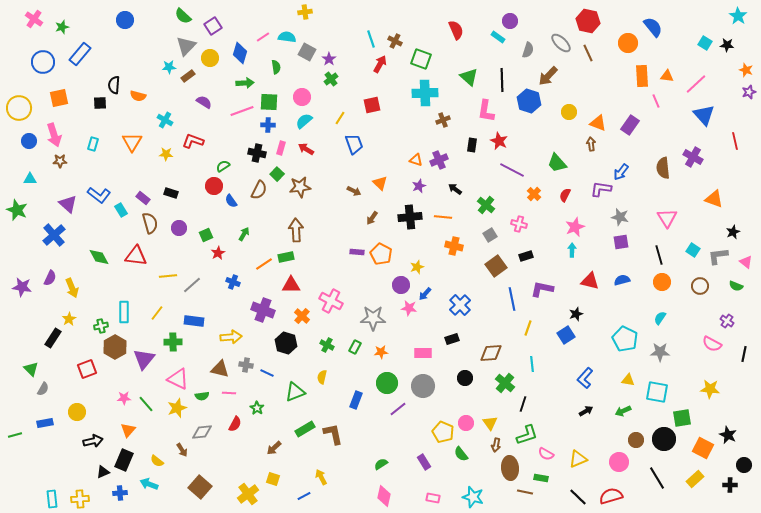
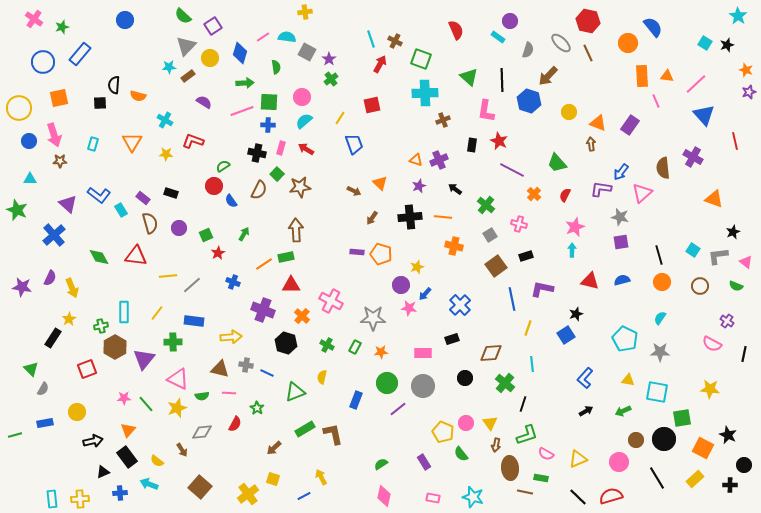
black star at (727, 45): rotated 24 degrees counterclockwise
pink triangle at (667, 218): moved 25 px left, 25 px up; rotated 20 degrees clockwise
orange pentagon at (381, 254): rotated 10 degrees counterclockwise
black rectangle at (124, 460): moved 3 px right, 3 px up; rotated 60 degrees counterclockwise
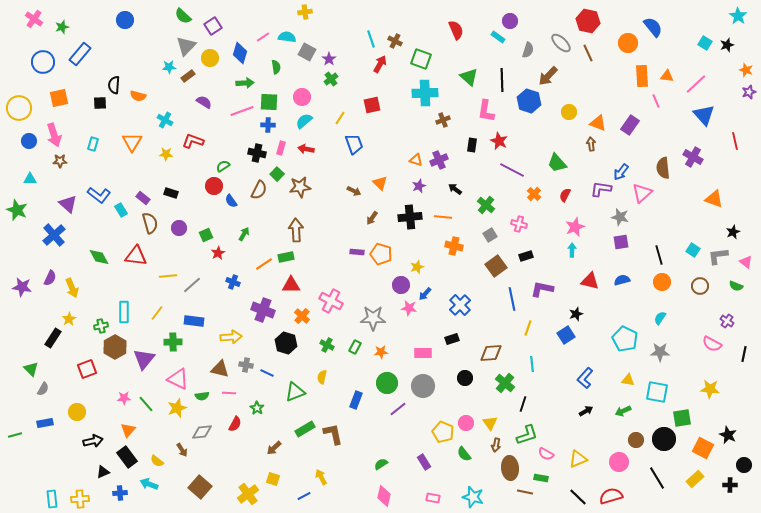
red arrow at (306, 149): rotated 21 degrees counterclockwise
green semicircle at (461, 454): moved 3 px right
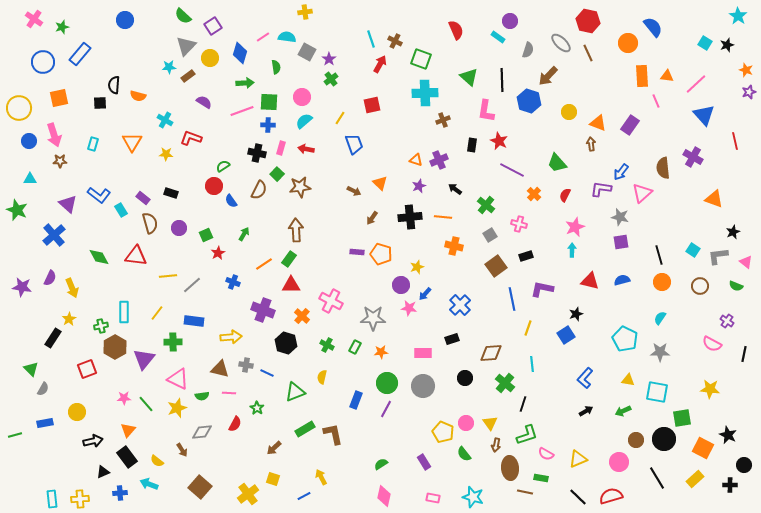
red L-shape at (193, 141): moved 2 px left, 3 px up
green rectangle at (286, 257): moved 3 px right, 2 px down; rotated 42 degrees counterclockwise
purple line at (398, 409): moved 12 px left; rotated 24 degrees counterclockwise
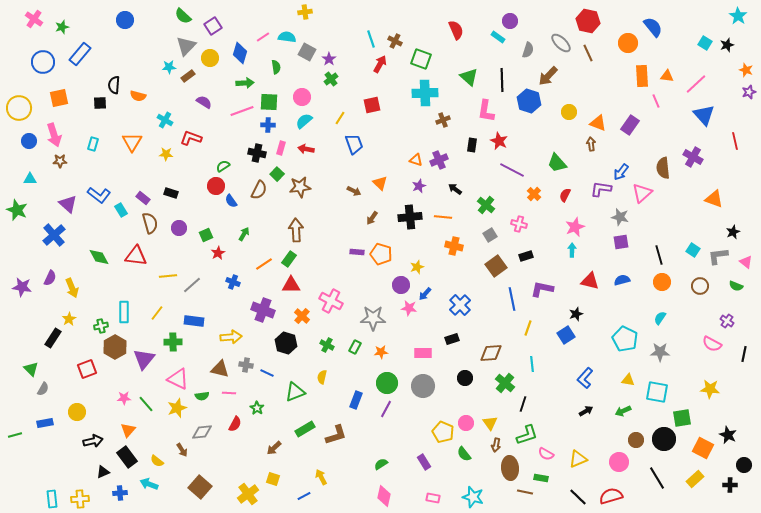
red circle at (214, 186): moved 2 px right
brown L-shape at (333, 434): moved 3 px right, 1 px down; rotated 85 degrees clockwise
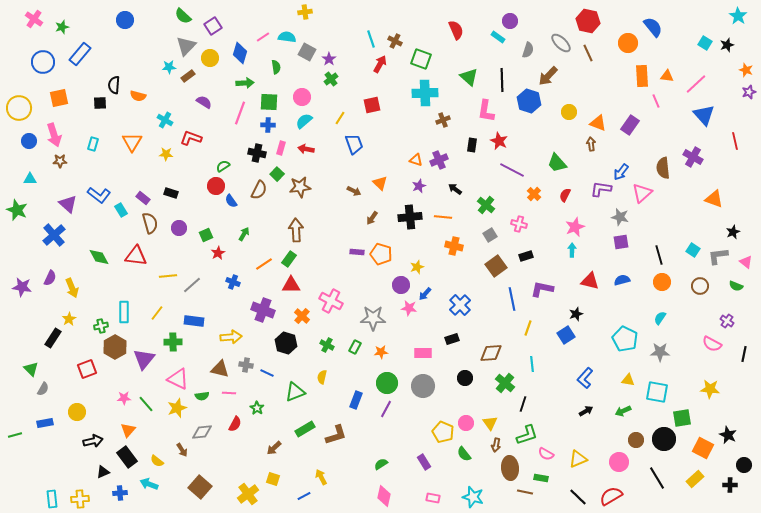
pink line at (242, 111): moved 2 px left, 2 px down; rotated 50 degrees counterclockwise
red semicircle at (611, 496): rotated 15 degrees counterclockwise
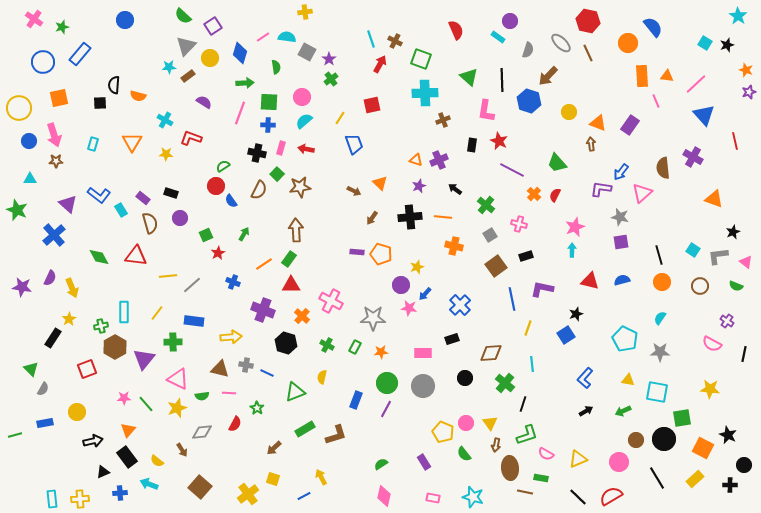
brown star at (60, 161): moved 4 px left
red semicircle at (565, 195): moved 10 px left
purple circle at (179, 228): moved 1 px right, 10 px up
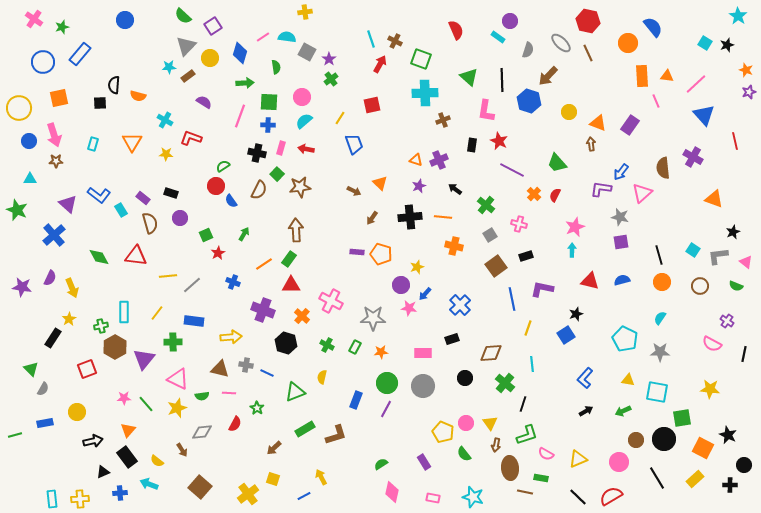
pink line at (240, 113): moved 3 px down
pink diamond at (384, 496): moved 8 px right, 4 px up
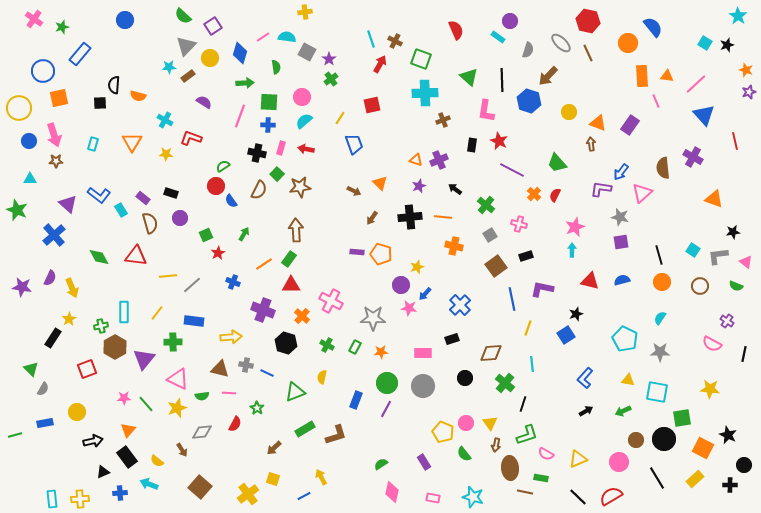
blue circle at (43, 62): moved 9 px down
black star at (733, 232): rotated 16 degrees clockwise
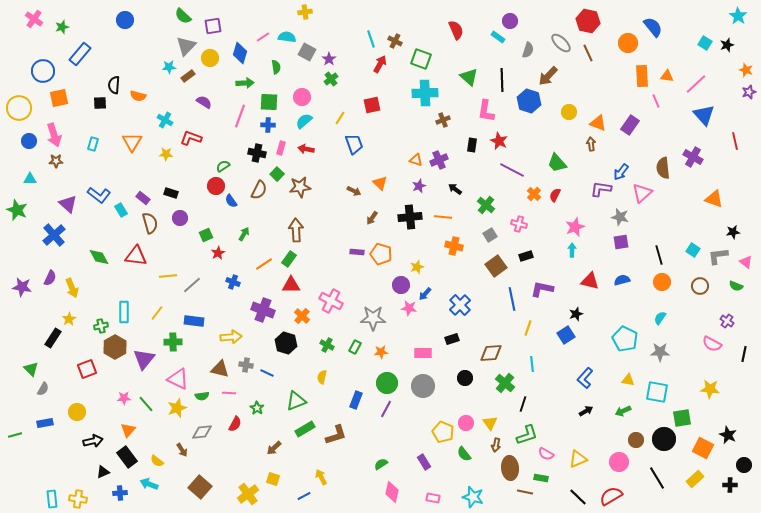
purple square at (213, 26): rotated 24 degrees clockwise
green triangle at (295, 392): moved 1 px right, 9 px down
yellow cross at (80, 499): moved 2 px left; rotated 12 degrees clockwise
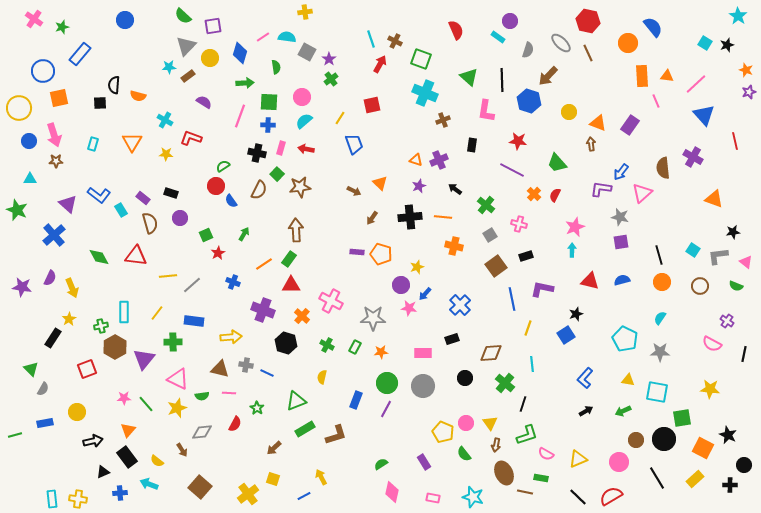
cyan cross at (425, 93): rotated 25 degrees clockwise
red star at (499, 141): moved 19 px right; rotated 18 degrees counterclockwise
brown ellipse at (510, 468): moved 6 px left, 5 px down; rotated 20 degrees counterclockwise
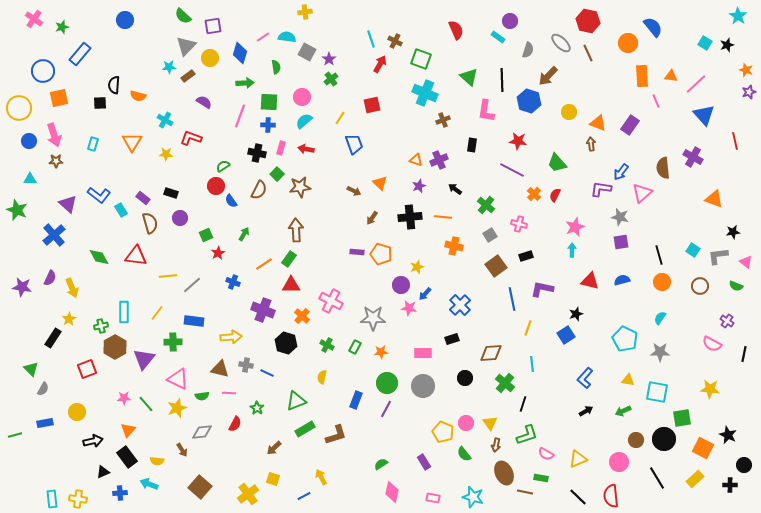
orange triangle at (667, 76): moved 4 px right
yellow semicircle at (157, 461): rotated 32 degrees counterclockwise
red semicircle at (611, 496): rotated 65 degrees counterclockwise
